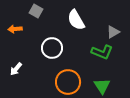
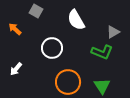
orange arrow: rotated 48 degrees clockwise
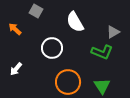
white semicircle: moved 1 px left, 2 px down
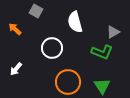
white semicircle: rotated 15 degrees clockwise
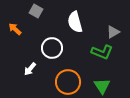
white arrow: moved 14 px right
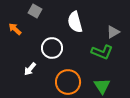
gray square: moved 1 px left
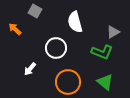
white circle: moved 4 px right
green triangle: moved 3 px right, 4 px up; rotated 18 degrees counterclockwise
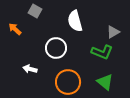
white semicircle: moved 1 px up
white arrow: rotated 64 degrees clockwise
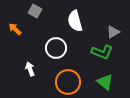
white arrow: rotated 56 degrees clockwise
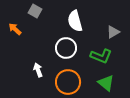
white circle: moved 10 px right
green L-shape: moved 1 px left, 4 px down
white arrow: moved 8 px right, 1 px down
green triangle: moved 1 px right, 1 px down
